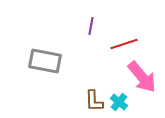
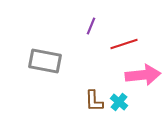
purple line: rotated 12 degrees clockwise
pink arrow: moved 1 px right, 2 px up; rotated 56 degrees counterclockwise
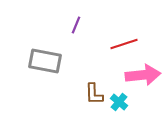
purple line: moved 15 px left, 1 px up
brown L-shape: moved 7 px up
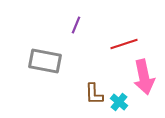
pink arrow: moved 1 px right, 2 px down; rotated 84 degrees clockwise
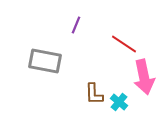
red line: rotated 52 degrees clockwise
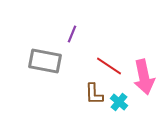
purple line: moved 4 px left, 9 px down
red line: moved 15 px left, 22 px down
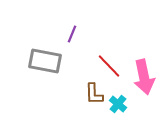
red line: rotated 12 degrees clockwise
cyan cross: moved 1 px left, 2 px down
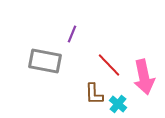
red line: moved 1 px up
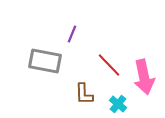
brown L-shape: moved 10 px left
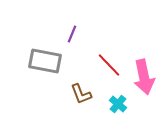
brown L-shape: moved 3 px left; rotated 20 degrees counterclockwise
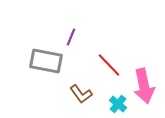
purple line: moved 1 px left, 3 px down
gray rectangle: moved 1 px right
pink arrow: moved 9 px down
brown L-shape: rotated 15 degrees counterclockwise
